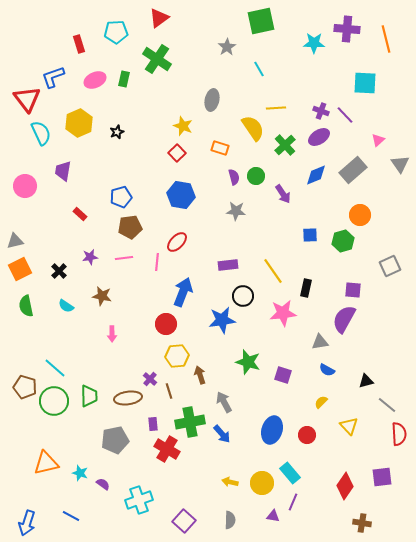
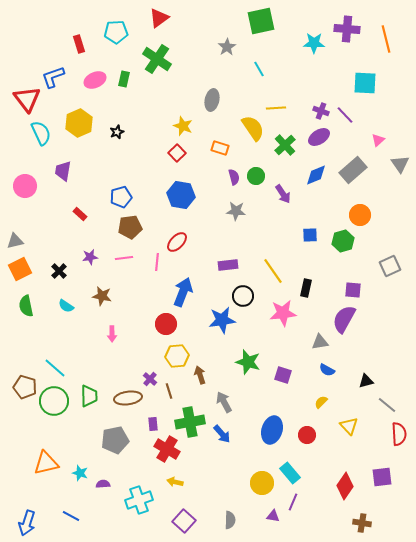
yellow arrow at (230, 482): moved 55 px left
purple semicircle at (103, 484): rotated 40 degrees counterclockwise
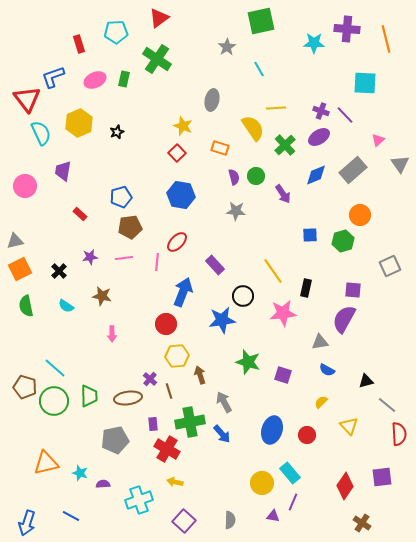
purple rectangle at (228, 265): moved 13 px left; rotated 54 degrees clockwise
brown cross at (362, 523): rotated 24 degrees clockwise
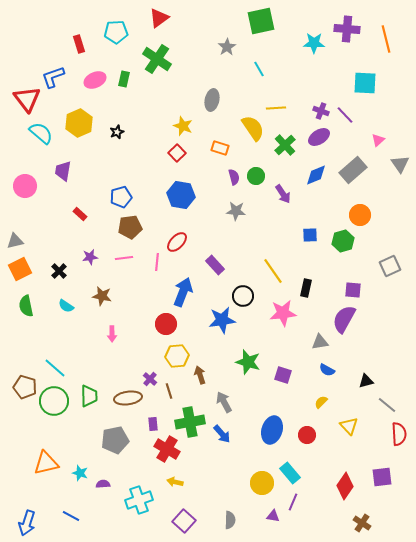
cyan semicircle at (41, 133): rotated 25 degrees counterclockwise
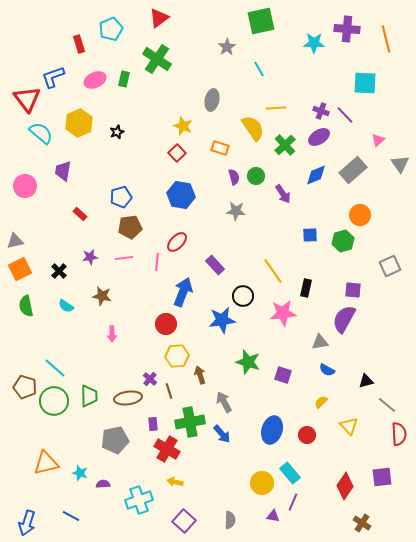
cyan pentagon at (116, 32): moved 5 px left, 3 px up; rotated 20 degrees counterclockwise
